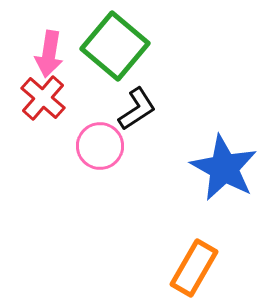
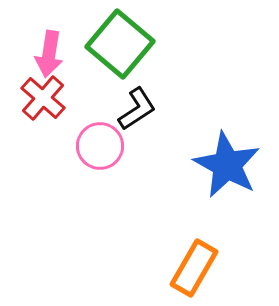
green square: moved 5 px right, 2 px up
blue star: moved 3 px right, 3 px up
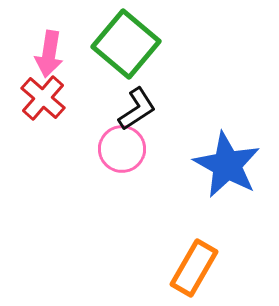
green square: moved 6 px right
pink circle: moved 22 px right, 3 px down
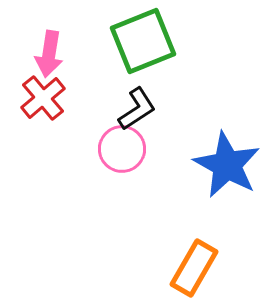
green square: moved 17 px right, 3 px up; rotated 28 degrees clockwise
red cross: rotated 9 degrees clockwise
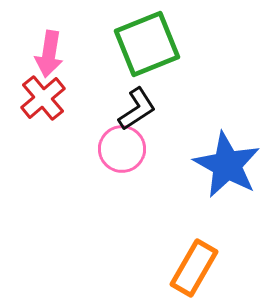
green square: moved 4 px right, 3 px down
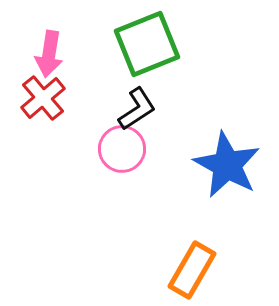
orange rectangle: moved 2 px left, 2 px down
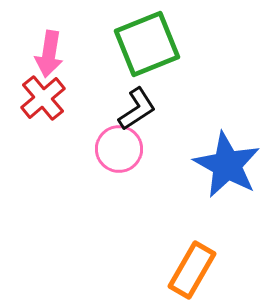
pink circle: moved 3 px left
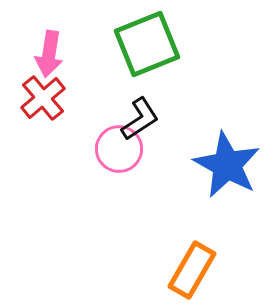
black L-shape: moved 3 px right, 10 px down
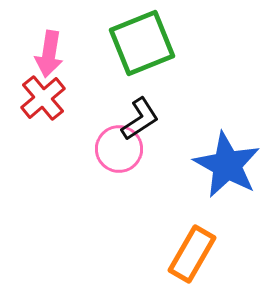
green square: moved 5 px left, 1 px up
orange rectangle: moved 16 px up
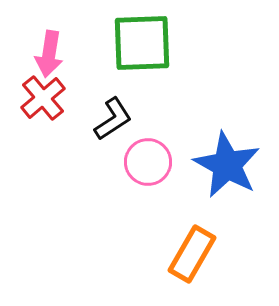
green square: rotated 20 degrees clockwise
black L-shape: moved 27 px left
pink circle: moved 29 px right, 13 px down
